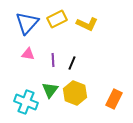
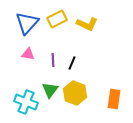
orange rectangle: rotated 18 degrees counterclockwise
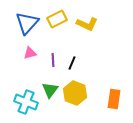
pink triangle: moved 2 px right, 1 px up; rotated 24 degrees counterclockwise
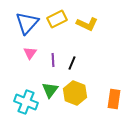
pink triangle: rotated 40 degrees counterclockwise
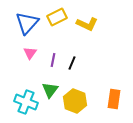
yellow rectangle: moved 2 px up
purple line: rotated 16 degrees clockwise
yellow hexagon: moved 8 px down
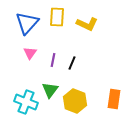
yellow rectangle: rotated 60 degrees counterclockwise
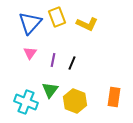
yellow rectangle: rotated 24 degrees counterclockwise
blue triangle: moved 3 px right
orange rectangle: moved 2 px up
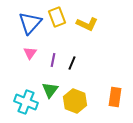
orange rectangle: moved 1 px right
